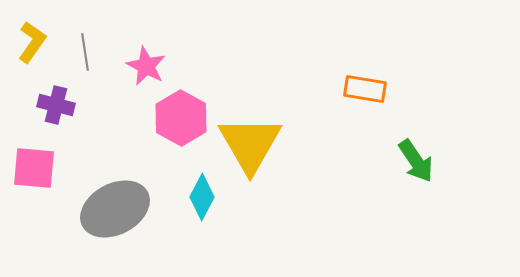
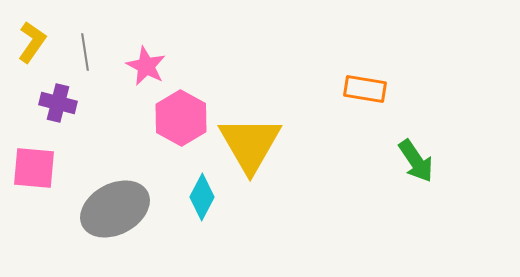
purple cross: moved 2 px right, 2 px up
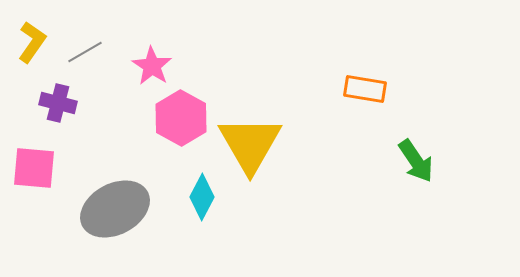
gray line: rotated 69 degrees clockwise
pink star: moved 6 px right; rotated 6 degrees clockwise
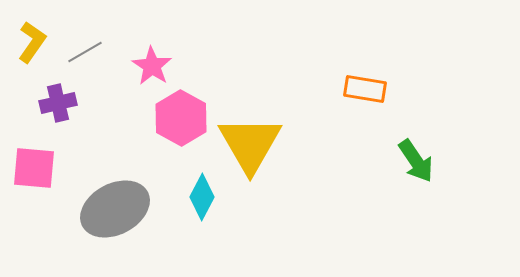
purple cross: rotated 27 degrees counterclockwise
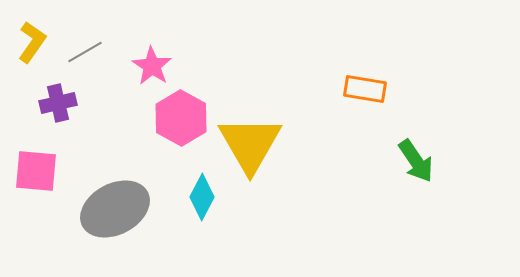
pink square: moved 2 px right, 3 px down
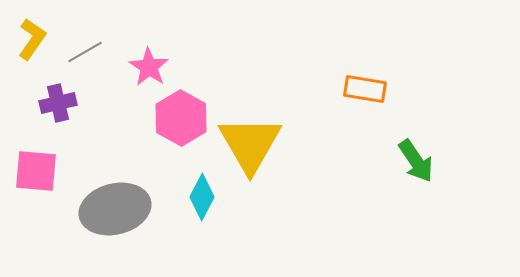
yellow L-shape: moved 3 px up
pink star: moved 3 px left, 1 px down
gray ellipse: rotated 14 degrees clockwise
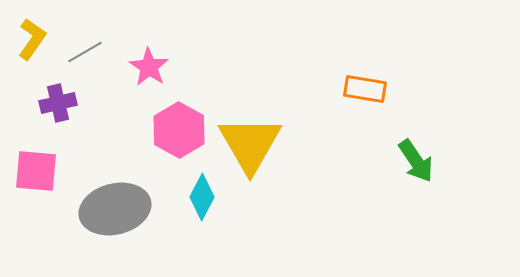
pink hexagon: moved 2 px left, 12 px down
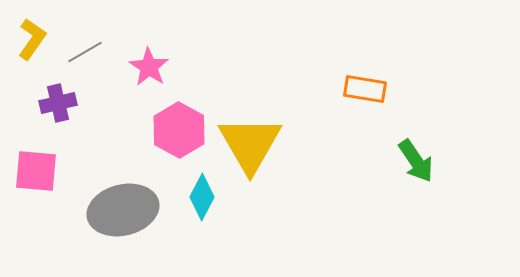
gray ellipse: moved 8 px right, 1 px down
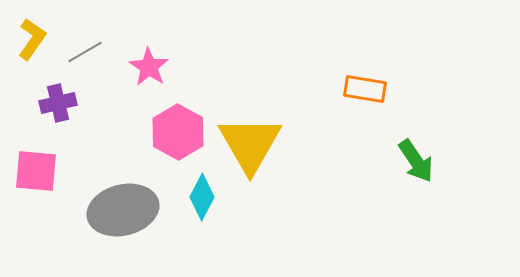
pink hexagon: moved 1 px left, 2 px down
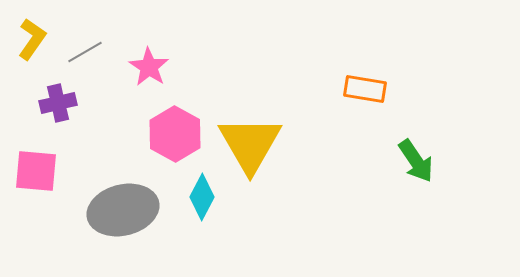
pink hexagon: moved 3 px left, 2 px down
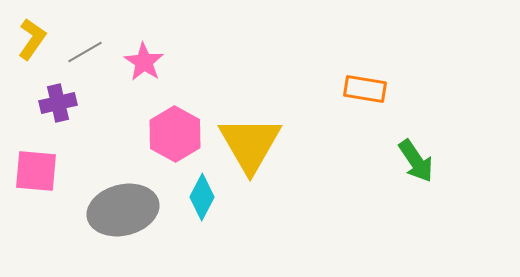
pink star: moved 5 px left, 5 px up
